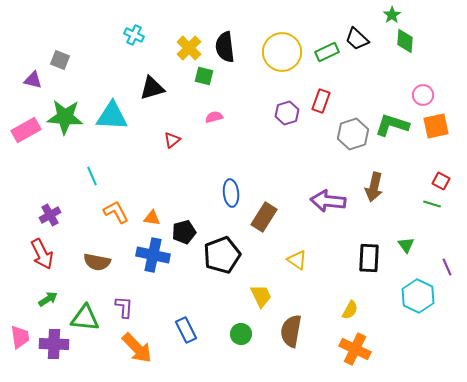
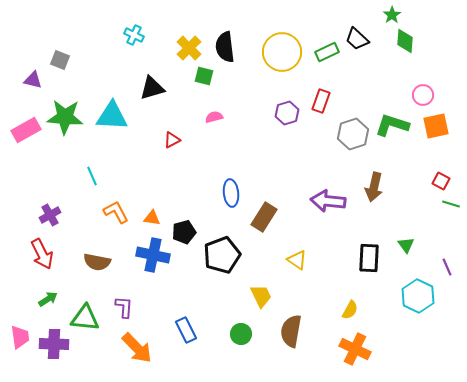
red triangle at (172, 140): rotated 12 degrees clockwise
green line at (432, 204): moved 19 px right
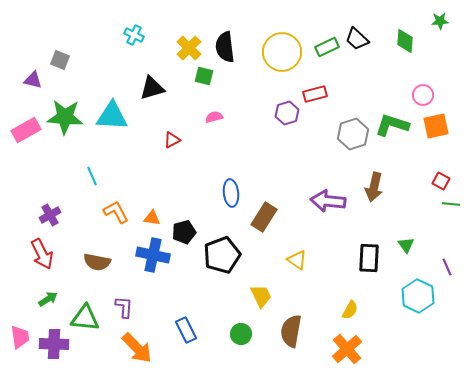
green star at (392, 15): moved 48 px right, 6 px down; rotated 30 degrees clockwise
green rectangle at (327, 52): moved 5 px up
red rectangle at (321, 101): moved 6 px left, 7 px up; rotated 55 degrees clockwise
green line at (451, 204): rotated 12 degrees counterclockwise
orange cross at (355, 349): moved 8 px left; rotated 24 degrees clockwise
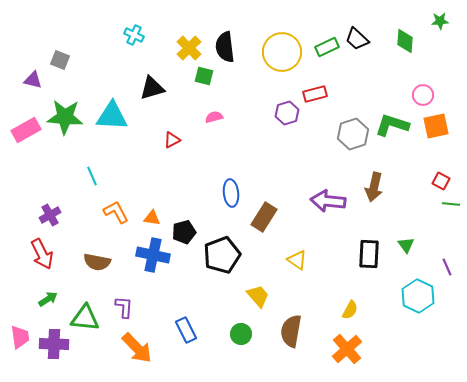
black rectangle at (369, 258): moved 4 px up
yellow trapezoid at (261, 296): moved 3 px left; rotated 15 degrees counterclockwise
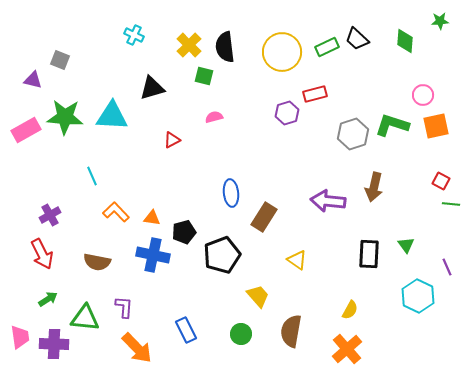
yellow cross at (189, 48): moved 3 px up
orange L-shape at (116, 212): rotated 16 degrees counterclockwise
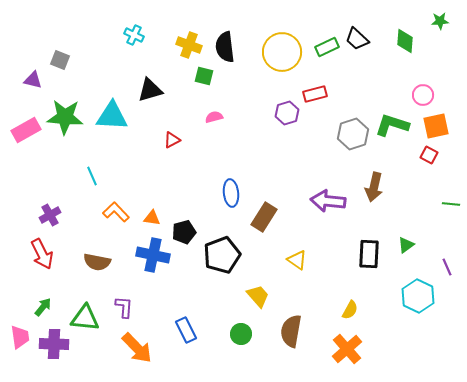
yellow cross at (189, 45): rotated 25 degrees counterclockwise
black triangle at (152, 88): moved 2 px left, 2 px down
red square at (441, 181): moved 12 px left, 26 px up
green triangle at (406, 245): rotated 30 degrees clockwise
green arrow at (48, 299): moved 5 px left, 8 px down; rotated 18 degrees counterclockwise
